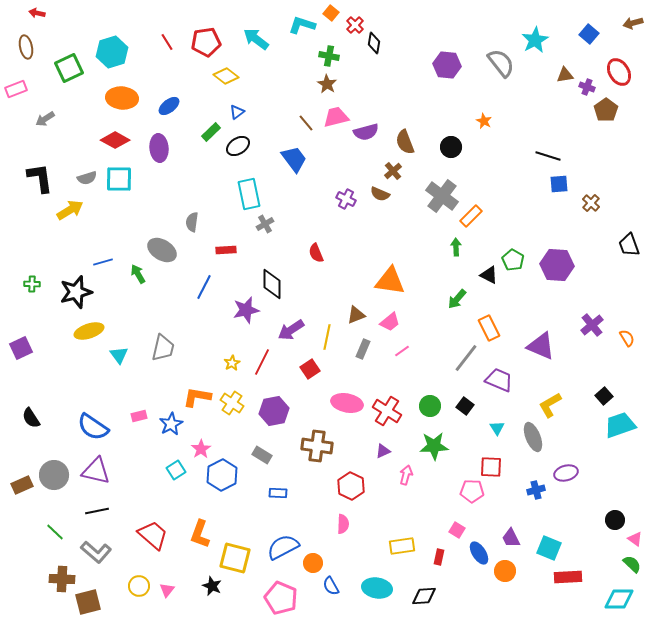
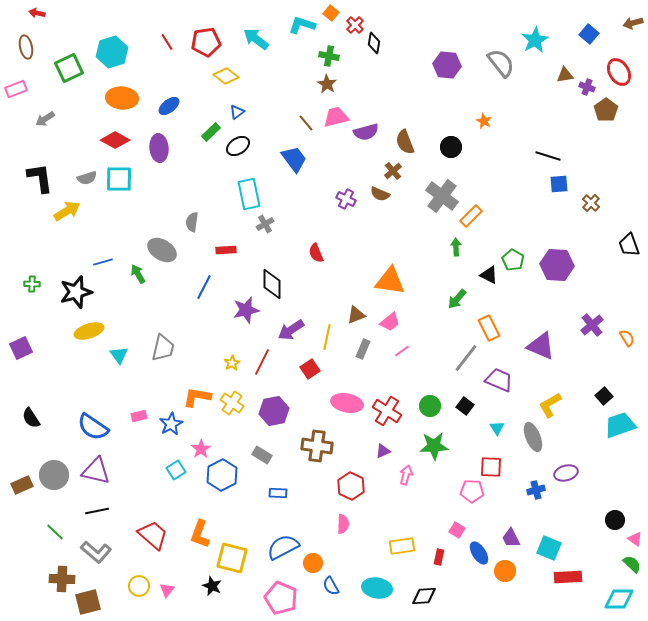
yellow arrow at (70, 210): moved 3 px left, 1 px down
yellow square at (235, 558): moved 3 px left
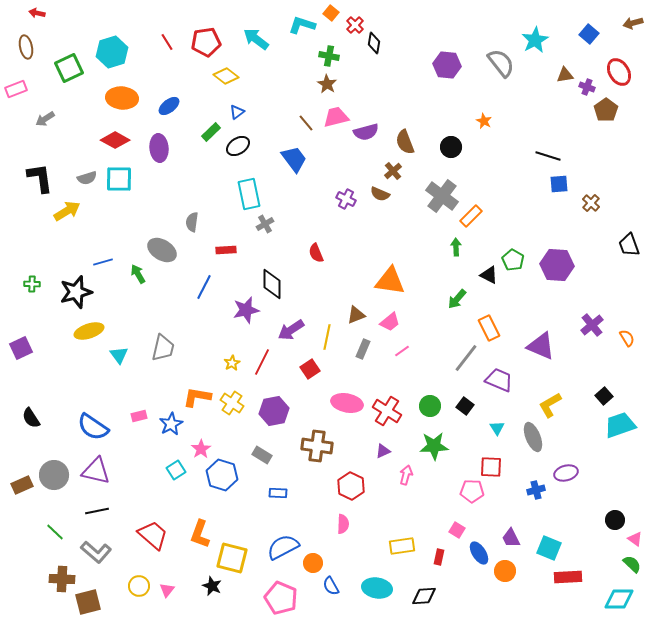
blue hexagon at (222, 475): rotated 16 degrees counterclockwise
